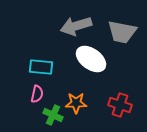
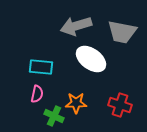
green cross: moved 1 px right, 1 px down
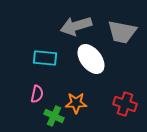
white ellipse: rotated 16 degrees clockwise
cyan rectangle: moved 4 px right, 9 px up
red cross: moved 5 px right, 1 px up
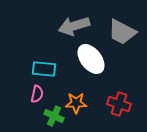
gray arrow: moved 2 px left
gray trapezoid: rotated 16 degrees clockwise
cyan rectangle: moved 1 px left, 11 px down
red cross: moved 6 px left
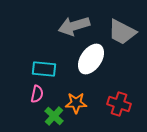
white ellipse: rotated 72 degrees clockwise
green cross: rotated 18 degrees clockwise
